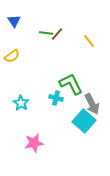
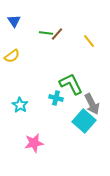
cyan star: moved 1 px left, 2 px down
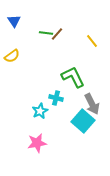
yellow line: moved 3 px right
green L-shape: moved 2 px right, 7 px up
cyan star: moved 20 px right, 6 px down; rotated 14 degrees clockwise
cyan square: moved 1 px left
pink star: moved 3 px right
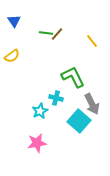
cyan square: moved 4 px left
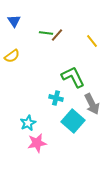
brown line: moved 1 px down
cyan star: moved 12 px left, 12 px down
cyan square: moved 6 px left
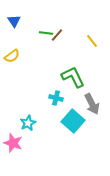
pink star: moved 24 px left; rotated 30 degrees clockwise
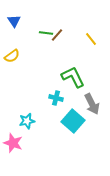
yellow line: moved 1 px left, 2 px up
cyan star: moved 1 px left, 2 px up; rotated 14 degrees clockwise
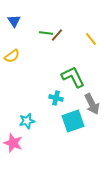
cyan square: rotated 30 degrees clockwise
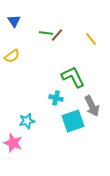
gray arrow: moved 2 px down
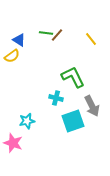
blue triangle: moved 5 px right, 19 px down; rotated 24 degrees counterclockwise
